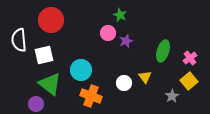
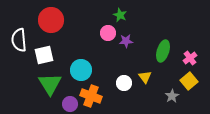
purple star: rotated 16 degrees clockwise
green triangle: rotated 20 degrees clockwise
purple circle: moved 34 px right
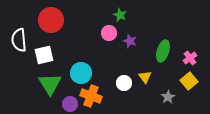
pink circle: moved 1 px right
purple star: moved 4 px right; rotated 24 degrees clockwise
cyan circle: moved 3 px down
gray star: moved 4 px left, 1 px down
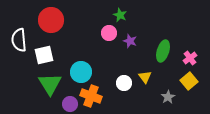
cyan circle: moved 1 px up
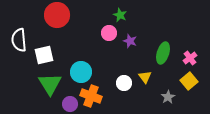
red circle: moved 6 px right, 5 px up
green ellipse: moved 2 px down
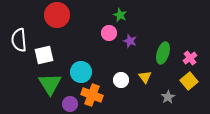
white circle: moved 3 px left, 3 px up
orange cross: moved 1 px right, 1 px up
